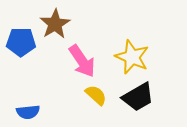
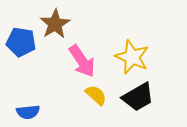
blue pentagon: rotated 8 degrees clockwise
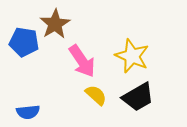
blue pentagon: moved 3 px right
yellow star: moved 1 px up
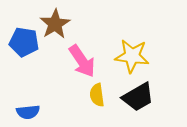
yellow star: rotated 16 degrees counterclockwise
yellow semicircle: moved 1 px right; rotated 140 degrees counterclockwise
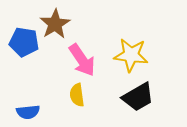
yellow star: moved 1 px left, 1 px up
pink arrow: moved 1 px up
yellow semicircle: moved 20 px left
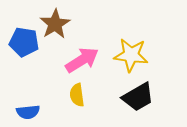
pink arrow: rotated 88 degrees counterclockwise
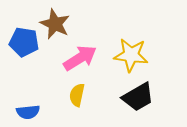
brown star: rotated 16 degrees counterclockwise
pink arrow: moved 2 px left, 2 px up
yellow semicircle: rotated 20 degrees clockwise
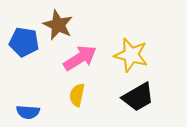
brown star: moved 3 px right, 1 px down
yellow star: rotated 8 degrees clockwise
blue semicircle: rotated 10 degrees clockwise
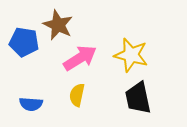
black trapezoid: moved 1 px down; rotated 108 degrees clockwise
blue semicircle: moved 3 px right, 8 px up
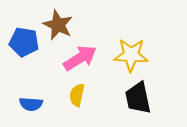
yellow star: rotated 12 degrees counterclockwise
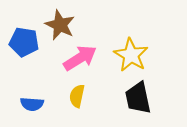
brown star: moved 2 px right
yellow star: rotated 28 degrees clockwise
yellow semicircle: moved 1 px down
blue semicircle: moved 1 px right
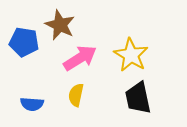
yellow semicircle: moved 1 px left, 1 px up
